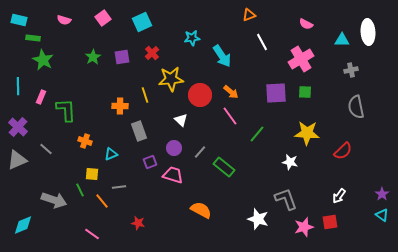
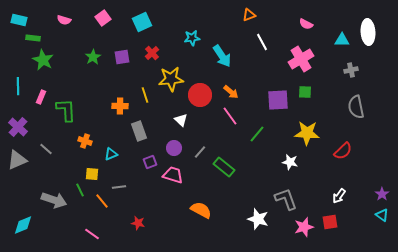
purple square at (276, 93): moved 2 px right, 7 px down
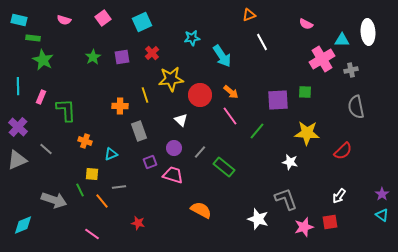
pink cross at (301, 59): moved 21 px right
green line at (257, 134): moved 3 px up
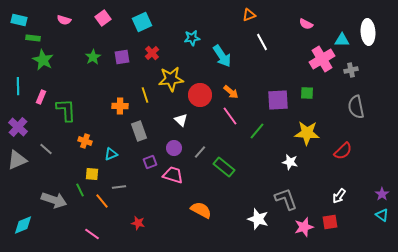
green square at (305, 92): moved 2 px right, 1 px down
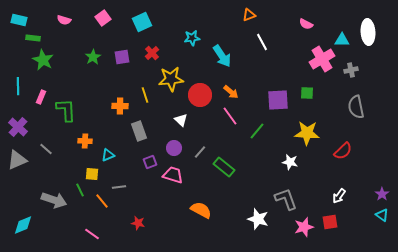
orange cross at (85, 141): rotated 16 degrees counterclockwise
cyan triangle at (111, 154): moved 3 px left, 1 px down
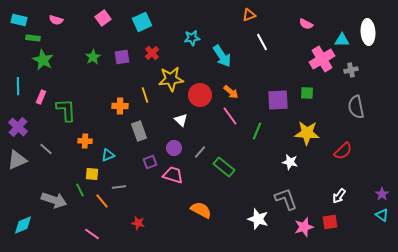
pink semicircle at (64, 20): moved 8 px left
green line at (257, 131): rotated 18 degrees counterclockwise
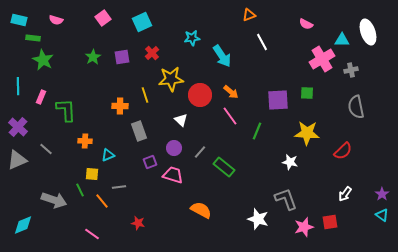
white ellipse at (368, 32): rotated 15 degrees counterclockwise
white arrow at (339, 196): moved 6 px right, 2 px up
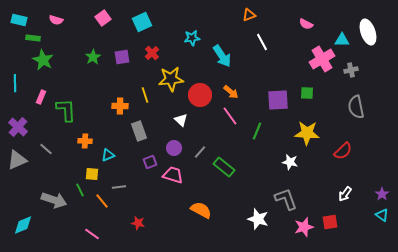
cyan line at (18, 86): moved 3 px left, 3 px up
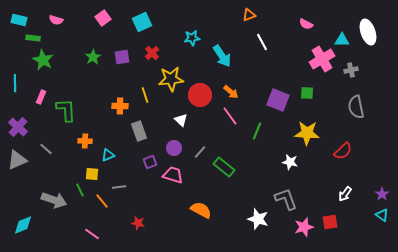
purple square at (278, 100): rotated 25 degrees clockwise
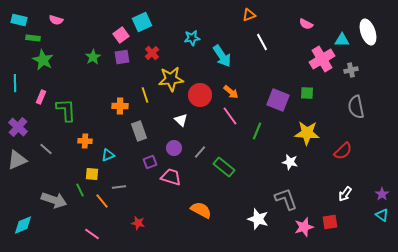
pink square at (103, 18): moved 18 px right, 17 px down
pink trapezoid at (173, 175): moved 2 px left, 2 px down
